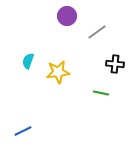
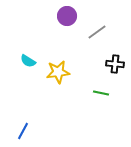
cyan semicircle: rotated 77 degrees counterclockwise
blue line: rotated 36 degrees counterclockwise
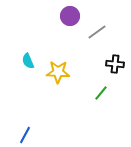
purple circle: moved 3 px right
cyan semicircle: rotated 35 degrees clockwise
yellow star: rotated 10 degrees clockwise
green line: rotated 63 degrees counterclockwise
blue line: moved 2 px right, 4 px down
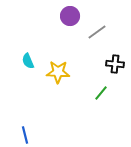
blue line: rotated 42 degrees counterclockwise
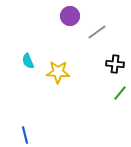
green line: moved 19 px right
